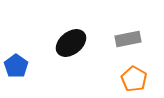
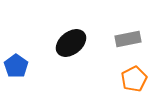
orange pentagon: rotated 15 degrees clockwise
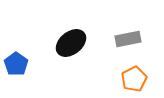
blue pentagon: moved 2 px up
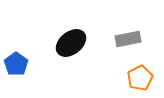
orange pentagon: moved 6 px right, 1 px up
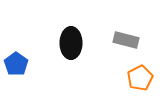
gray rectangle: moved 2 px left, 1 px down; rotated 25 degrees clockwise
black ellipse: rotated 52 degrees counterclockwise
